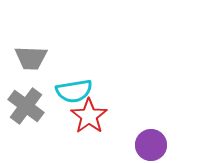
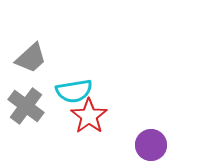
gray trapezoid: rotated 44 degrees counterclockwise
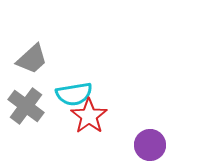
gray trapezoid: moved 1 px right, 1 px down
cyan semicircle: moved 3 px down
purple circle: moved 1 px left
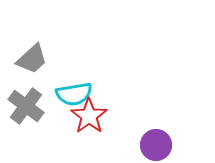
purple circle: moved 6 px right
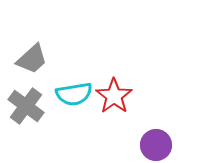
red star: moved 25 px right, 20 px up
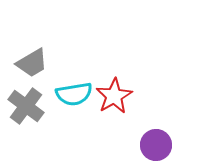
gray trapezoid: moved 4 px down; rotated 12 degrees clockwise
red star: rotated 6 degrees clockwise
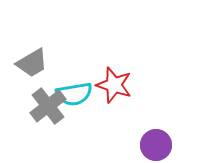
red star: moved 11 px up; rotated 24 degrees counterclockwise
gray cross: moved 22 px right; rotated 15 degrees clockwise
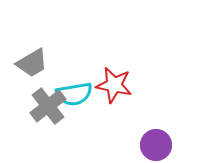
red star: rotated 6 degrees counterclockwise
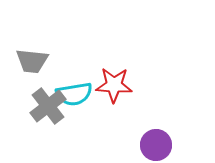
gray trapezoid: moved 2 px up; rotated 36 degrees clockwise
red star: rotated 9 degrees counterclockwise
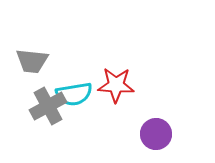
red star: moved 2 px right
gray cross: rotated 9 degrees clockwise
purple circle: moved 11 px up
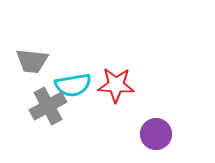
cyan semicircle: moved 1 px left, 9 px up
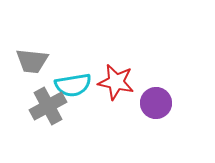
red star: moved 3 px up; rotated 9 degrees clockwise
purple circle: moved 31 px up
